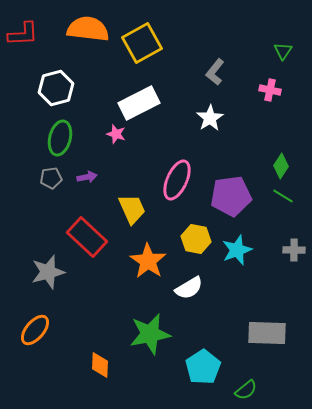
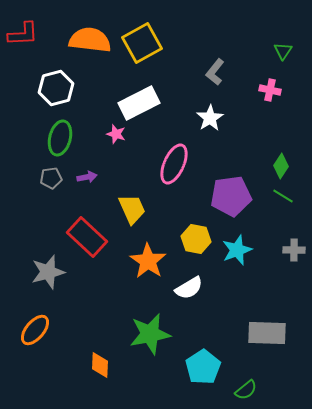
orange semicircle: moved 2 px right, 11 px down
pink ellipse: moved 3 px left, 16 px up
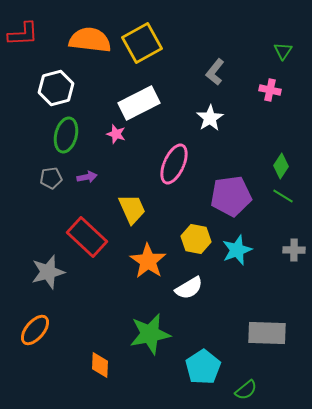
green ellipse: moved 6 px right, 3 px up
